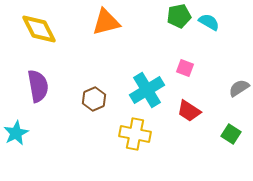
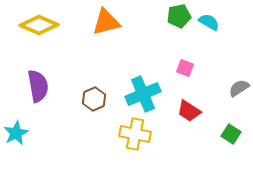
yellow diamond: moved 4 px up; rotated 39 degrees counterclockwise
cyan cross: moved 4 px left, 4 px down; rotated 8 degrees clockwise
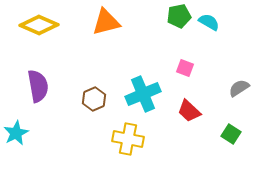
red trapezoid: rotated 10 degrees clockwise
yellow cross: moved 7 px left, 5 px down
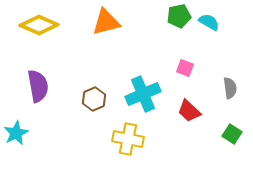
gray semicircle: moved 9 px left; rotated 115 degrees clockwise
green square: moved 1 px right
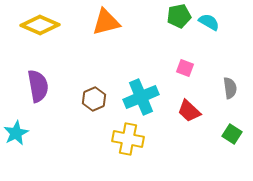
yellow diamond: moved 1 px right
cyan cross: moved 2 px left, 3 px down
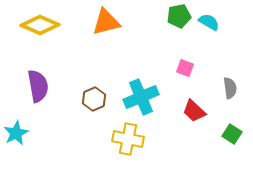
red trapezoid: moved 5 px right
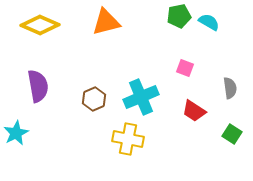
red trapezoid: rotated 10 degrees counterclockwise
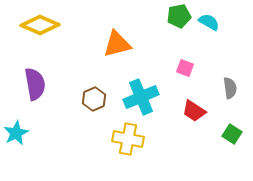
orange triangle: moved 11 px right, 22 px down
purple semicircle: moved 3 px left, 2 px up
